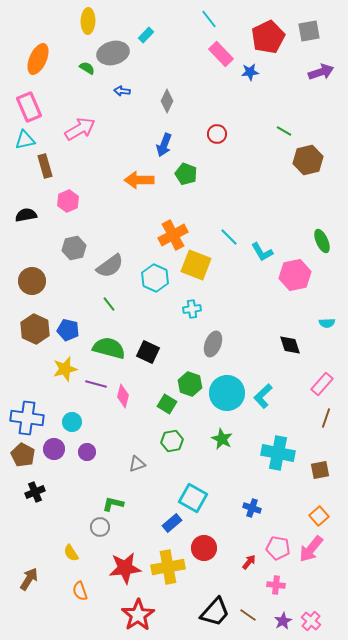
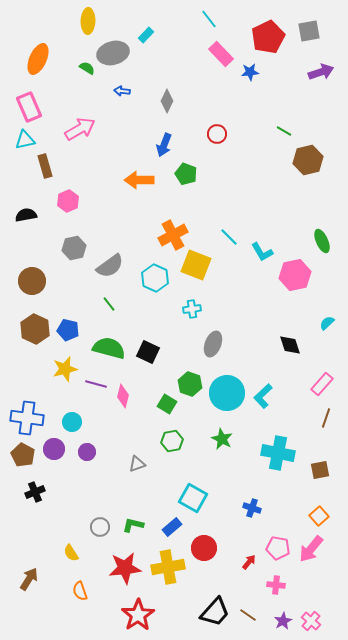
cyan semicircle at (327, 323): rotated 140 degrees clockwise
green L-shape at (113, 504): moved 20 px right, 21 px down
blue rectangle at (172, 523): moved 4 px down
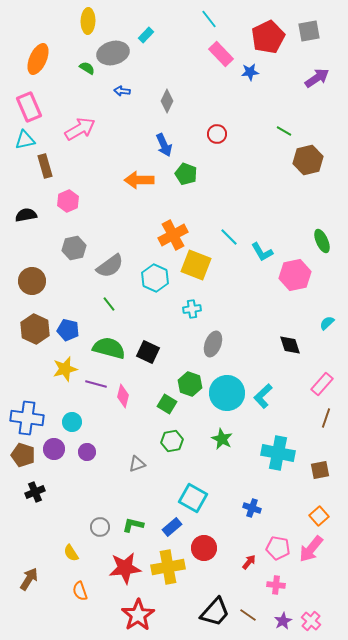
purple arrow at (321, 72): moved 4 px left, 6 px down; rotated 15 degrees counterclockwise
blue arrow at (164, 145): rotated 45 degrees counterclockwise
brown pentagon at (23, 455): rotated 10 degrees counterclockwise
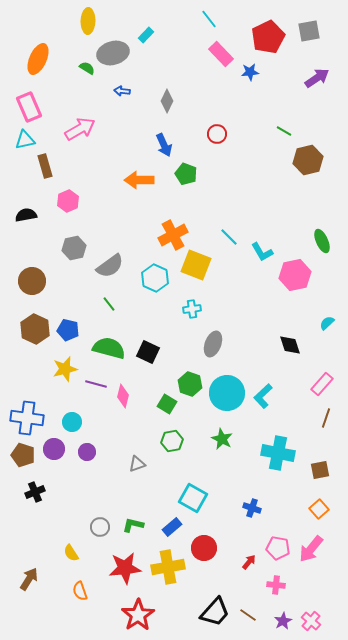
orange square at (319, 516): moved 7 px up
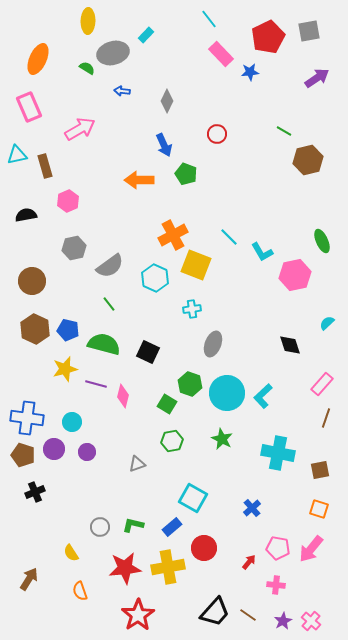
cyan triangle at (25, 140): moved 8 px left, 15 px down
green semicircle at (109, 348): moved 5 px left, 4 px up
blue cross at (252, 508): rotated 30 degrees clockwise
orange square at (319, 509): rotated 30 degrees counterclockwise
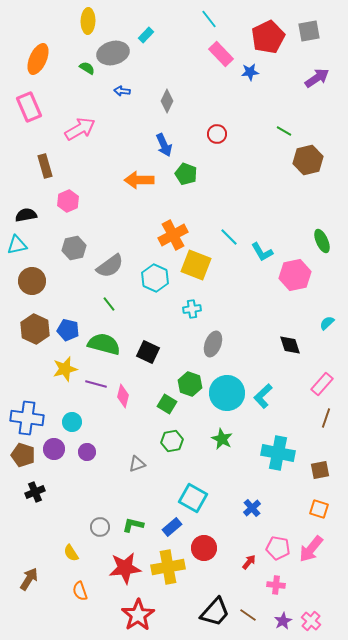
cyan triangle at (17, 155): moved 90 px down
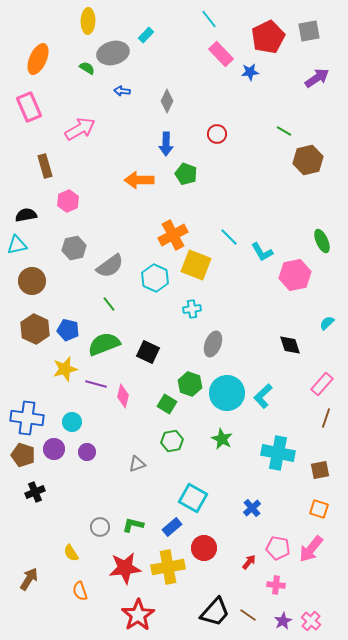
blue arrow at (164, 145): moved 2 px right, 1 px up; rotated 25 degrees clockwise
green semicircle at (104, 344): rotated 36 degrees counterclockwise
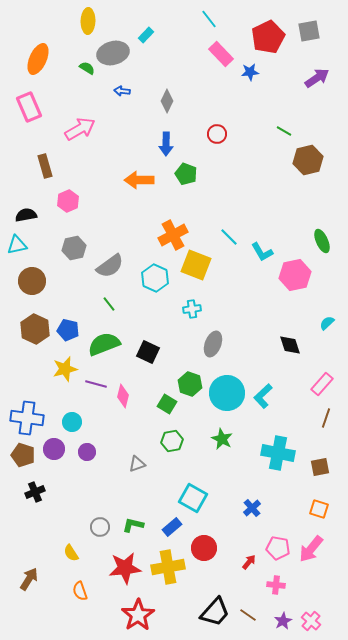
brown square at (320, 470): moved 3 px up
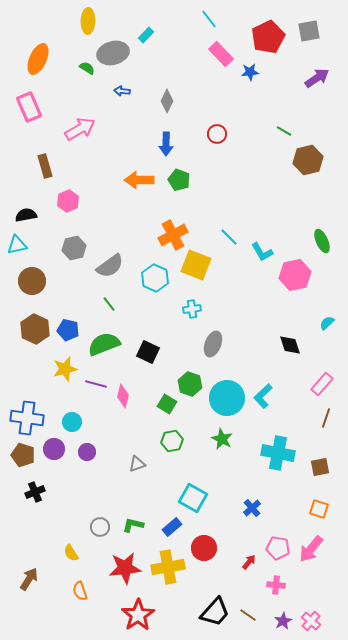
green pentagon at (186, 174): moved 7 px left, 6 px down
cyan circle at (227, 393): moved 5 px down
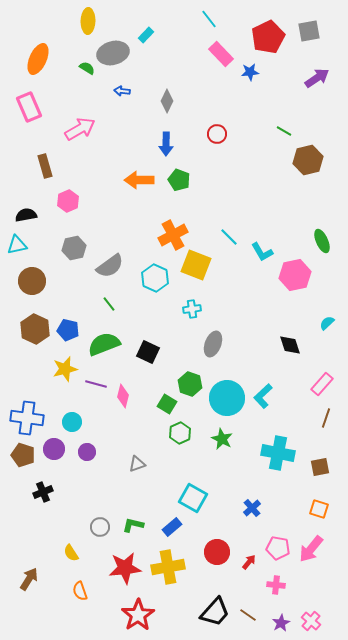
green hexagon at (172, 441): moved 8 px right, 8 px up; rotated 15 degrees counterclockwise
black cross at (35, 492): moved 8 px right
red circle at (204, 548): moved 13 px right, 4 px down
purple star at (283, 621): moved 2 px left, 2 px down
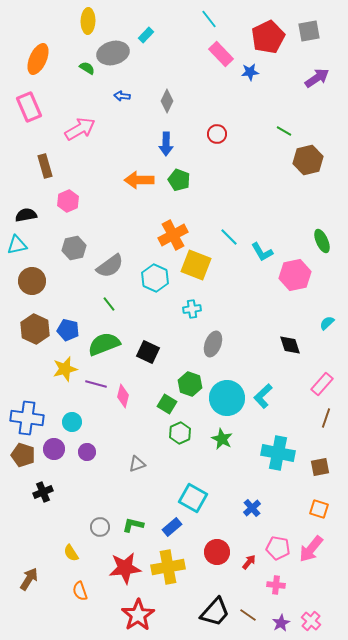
blue arrow at (122, 91): moved 5 px down
